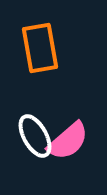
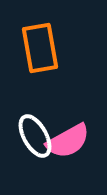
pink semicircle: rotated 12 degrees clockwise
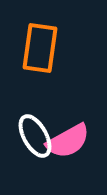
orange rectangle: rotated 18 degrees clockwise
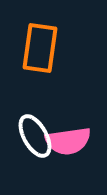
pink semicircle: rotated 21 degrees clockwise
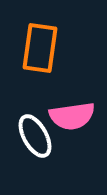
pink semicircle: moved 4 px right, 25 px up
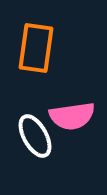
orange rectangle: moved 4 px left
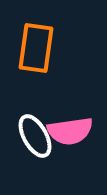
pink semicircle: moved 2 px left, 15 px down
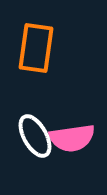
pink semicircle: moved 2 px right, 7 px down
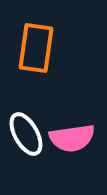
white ellipse: moved 9 px left, 2 px up
